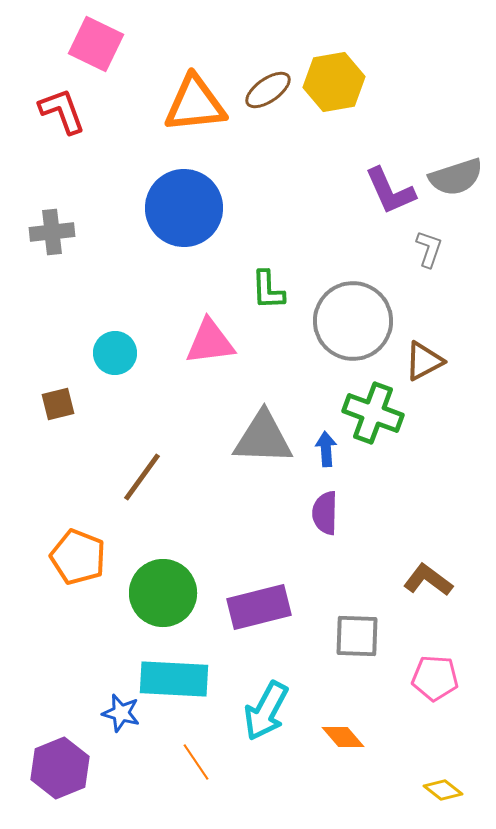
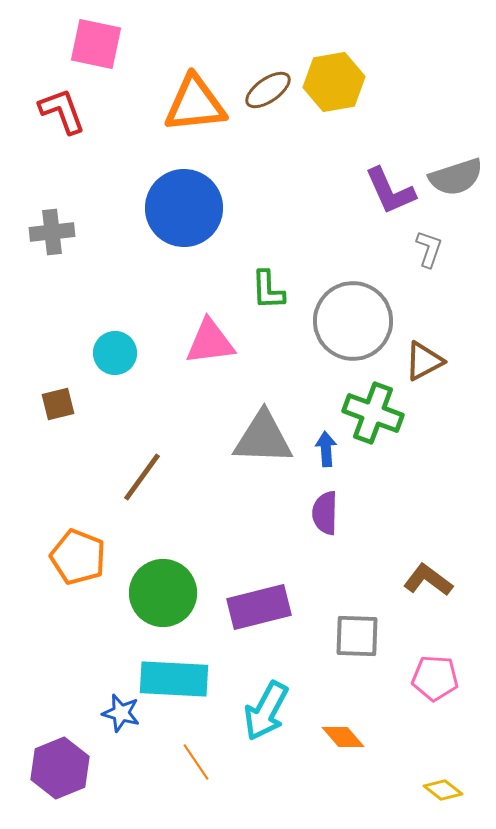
pink square: rotated 14 degrees counterclockwise
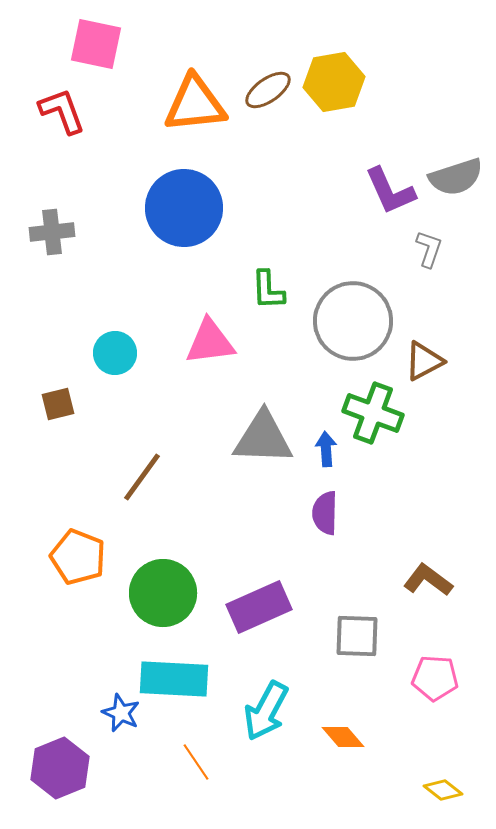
purple rectangle: rotated 10 degrees counterclockwise
blue star: rotated 9 degrees clockwise
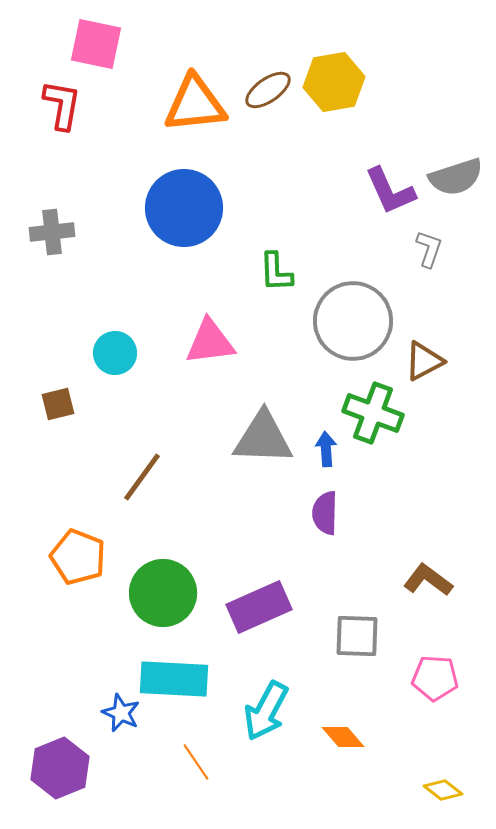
red L-shape: moved 6 px up; rotated 30 degrees clockwise
green L-shape: moved 8 px right, 18 px up
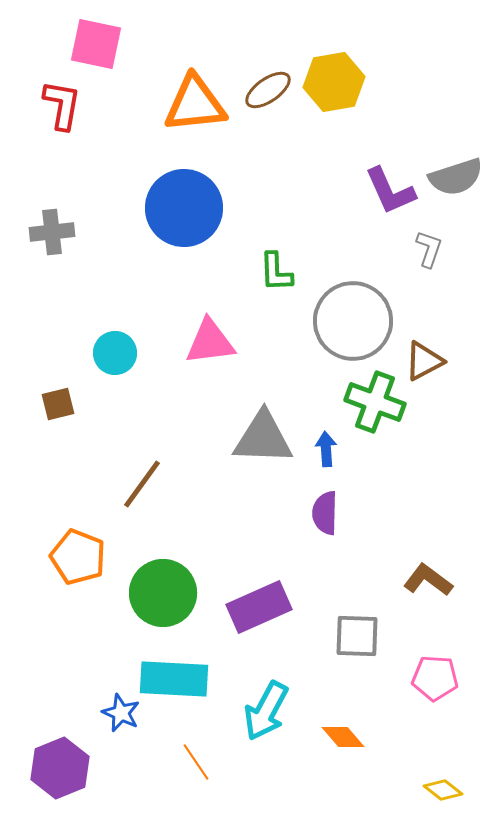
green cross: moved 2 px right, 11 px up
brown line: moved 7 px down
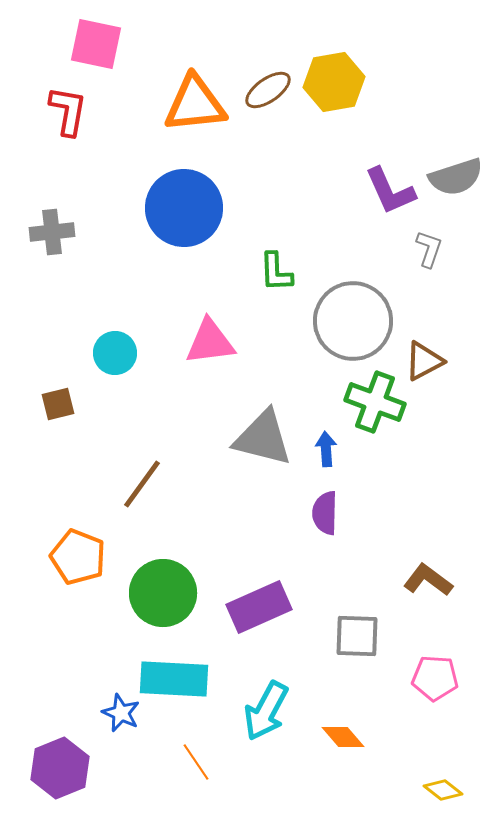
red L-shape: moved 6 px right, 6 px down
gray triangle: rotated 12 degrees clockwise
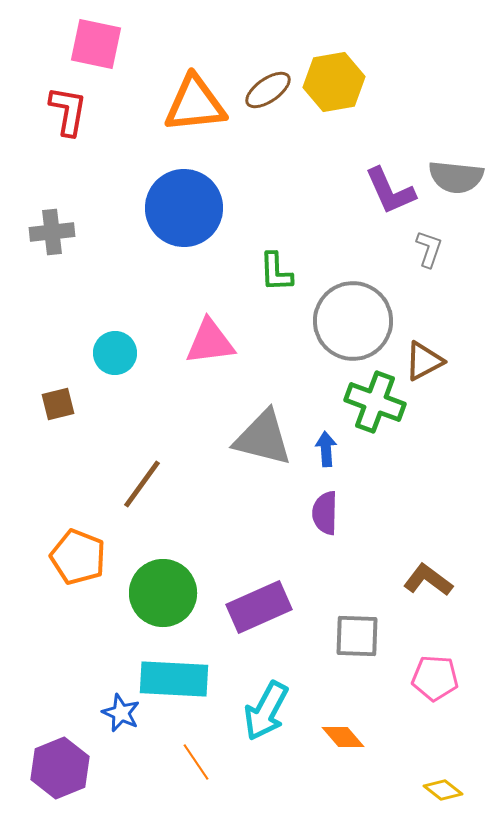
gray semicircle: rotated 24 degrees clockwise
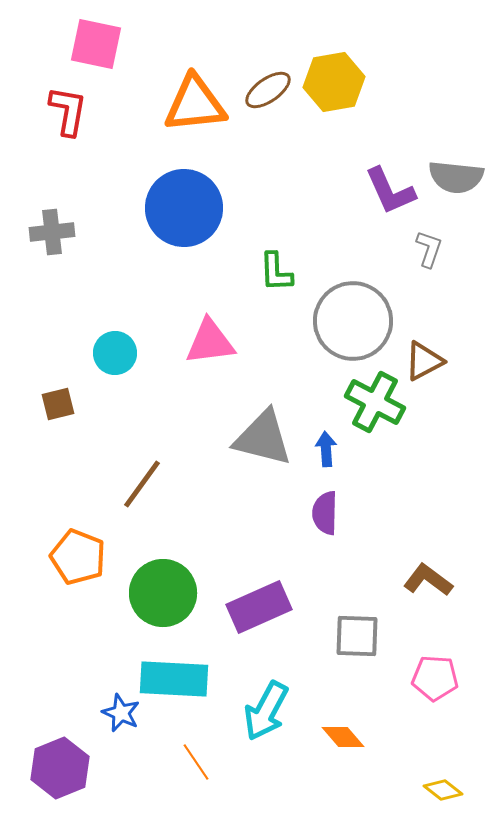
green cross: rotated 8 degrees clockwise
